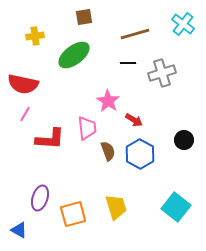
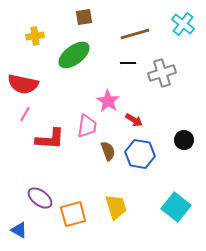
pink trapezoid: moved 2 px up; rotated 15 degrees clockwise
blue hexagon: rotated 20 degrees counterclockwise
purple ellipse: rotated 70 degrees counterclockwise
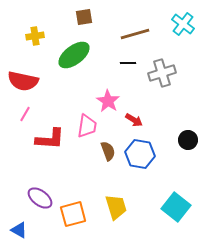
red semicircle: moved 3 px up
black circle: moved 4 px right
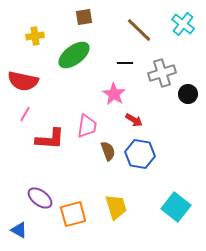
brown line: moved 4 px right, 4 px up; rotated 60 degrees clockwise
black line: moved 3 px left
pink star: moved 6 px right, 7 px up
black circle: moved 46 px up
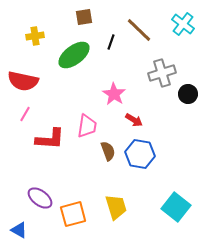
black line: moved 14 px left, 21 px up; rotated 70 degrees counterclockwise
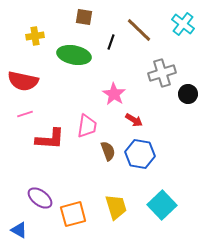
brown square: rotated 18 degrees clockwise
green ellipse: rotated 48 degrees clockwise
pink line: rotated 42 degrees clockwise
cyan square: moved 14 px left, 2 px up; rotated 8 degrees clockwise
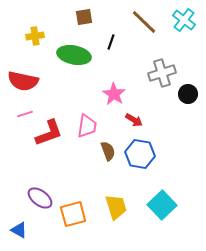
brown square: rotated 18 degrees counterclockwise
cyan cross: moved 1 px right, 4 px up
brown line: moved 5 px right, 8 px up
red L-shape: moved 1 px left, 6 px up; rotated 24 degrees counterclockwise
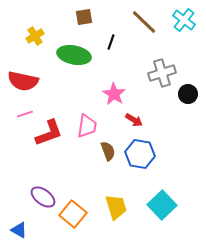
yellow cross: rotated 24 degrees counterclockwise
purple ellipse: moved 3 px right, 1 px up
orange square: rotated 36 degrees counterclockwise
